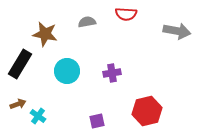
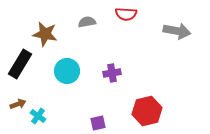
purple square: moved 1 px right, 2 px down
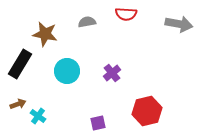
gray arrow: moved 2 px right, 7 px up
purple cross: rotated 30 degrees counterclockwise
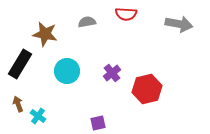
brown arrow: rotated 91 degrees counterclockwise
red hexagon: moved 22 px up
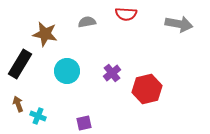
cyan cross: rotated 14 degrees counterclockwise
purple square: moved 14 px left
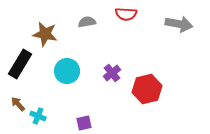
brown arrow: rotated 21 degrees counterclockwise
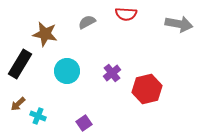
gray semicircle: rotated 18 degrees counterclockwise
brown arrow: rotated 91 degrees counterclockwise
purple square: rotated 21 degrees counterclockwise
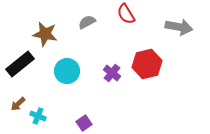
red semicircle: rotated 55 degrees clockwise
gray arrow: moved 3 px down
black rectangle: rotated 20 degrees clockwise
purple cross: rotated 12 degrees counterclockwise
red hexagon: moved 25 px up
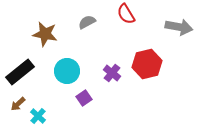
black rectangle: moved 8 px down
cyan cross: rotated 21 degrees clockwise
purple square: moved 25 px up
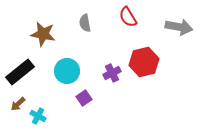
red semicircle: moved 2 px right, 3 px down
gray semicircle: moved 2 px left, 1 px down; rotated 72 degrees counterclockwise
brown star: moved 2 px left
red hexagon: moved 3 px left, 2 px up
purple cross: rotated 24 degrees clockwise
cyan cross: rotated 14 degrees counterclockwise
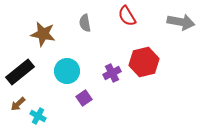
red semicircle: moved 1 px left, 1 px up
gray arrow: moved 2 px right, 5 px up
